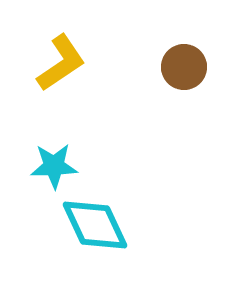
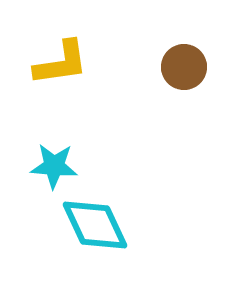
yellow L-shape: rotated 26 degrees clockwise
cyan star: rotated 6 degrees clockwise
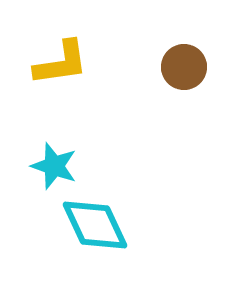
cyan star: rotated 15 degrees clockwise
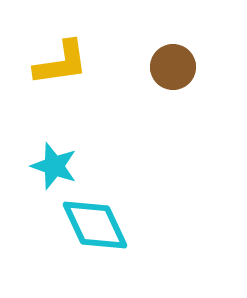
brown circle: moved 11 px left
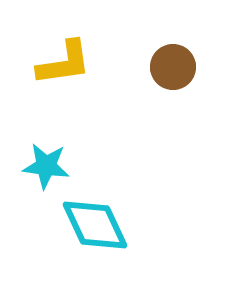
yellow L-shape: moved 3 px right
cyan star: moved 8 px left; rotated 12 degrees counterclockwise
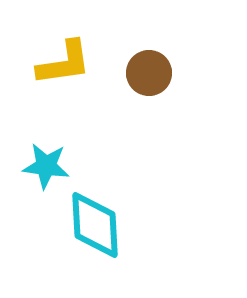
brown circle: moved 24 px left, 6 px down
cyan diamond: rotated 22 degrees clockwise
